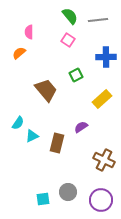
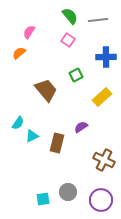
pink semicircle: rotated 32 degrees clockwise
yellow rectangle: moved 2 px up
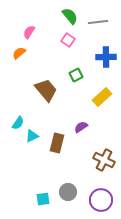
gray line: moved 2 px down
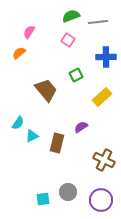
green semicircle: moved 1 px right; rotated 72 degrees counterclockwise
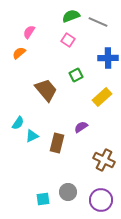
gray line: rotated 30 degrees clockwise
blue cross: moved 2 px right, 1 px down
